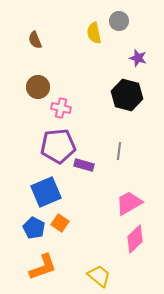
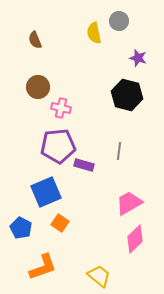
blue pentagon: moved 13 px left
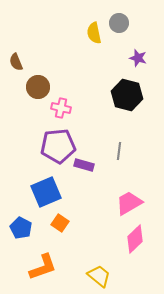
gray circle: moved 2 px down
brown semicircle: moved 19 px left, 22 px down
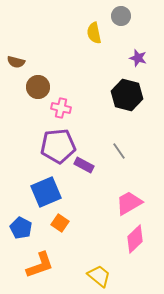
gray circle: moved 2 px right, 7 px up
brown semicircle: rotated 54 degrees counterclockwise
gray line: rotated 42 degrees counterclockwise
purple rectangle: rotated 12 degrees clockwise
orange L-shape: moved 3 px left, 2 px up
